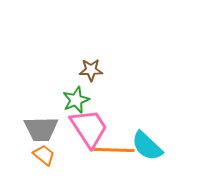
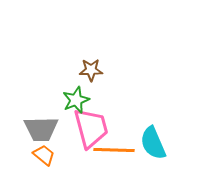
pink trapezoid: moved 2 px right; rotated 18 degrees clockwise
cyan semicircle: moved 6 px right, 3 px up; rotated 24 degrees clockwise
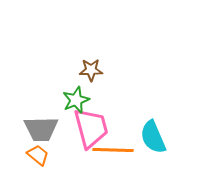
cyan semicircle: moved 6 px up
orange line: moved 1 px left
orange trapezoid: moved 6 px left
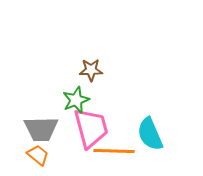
cyan semicircle: moved 3 px left, 3 px up
orange line: moved 1 px right, 1 px down
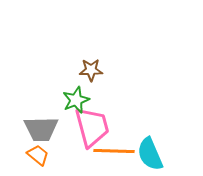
pink trapezoid: moved 1 px right, 1 px up
cyan semicircle: moved 20 px down
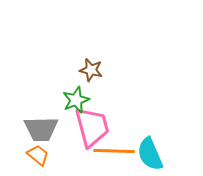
brown star: rotated 15 degrees clockwise
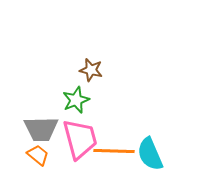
pink trapezoid: moved 12 px left, 12 px down
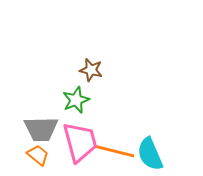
pink trapezoid: moved 3 px down
orange line: rotated 12 degrees clockwise
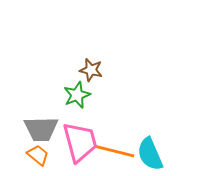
green star: moved 1 px right, 5 px up
